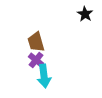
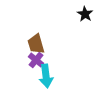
brown trapezoid: moved 2 px down
cyan arrow: moved 2 px right
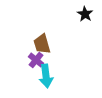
brown trapezoid: moved 6 px right
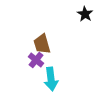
cyan arrow: moved 5 px right, 3 px down
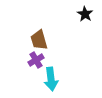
brown trapezoid: moved 3 px left, 4 px up
purple cross: rotated 21 degrees clockwise
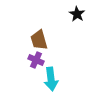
black star: moved 8 px left
purple cross: rotated 35 degrees counterclockwise
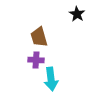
brown trapezoid: moved 3 px up
purple cross: rotated 21 degrees counterclockwise
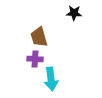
black star: moved 3 px left, 1 px up; rotated 28 degrees counterclockwise
purple cross: moved 1 px left, 1 px up
